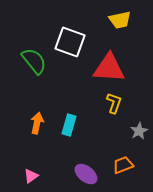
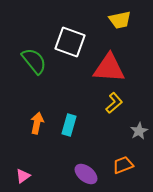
yellow L-shape: rotated 30 degrees clockwise
pink triangle: moved 8 px left
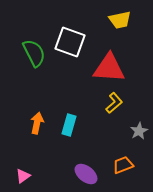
green semicircle: moved 8 px up; rotated 12 degrees clockwise
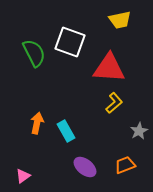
cyan rectangle: moved 3 px left, 6 px down; rotated 45 degrees counterclockwise
orange trapezoid: moved 2 px right
purple ellipse: moved 1 px left, 7 px up
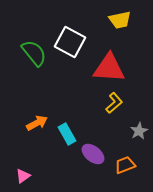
white square: rotated 8 degrees clockwise
green semicircle: rotated 12 degrees counterclockwise
orange arrow: rotated 50 degrees clockwise
cyan rectangle: moved 1 px right, 3 px down
purple ellipse: moved 8 px right, 13 px up
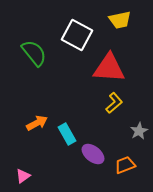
white square: moved 7 px right, 7 px up
